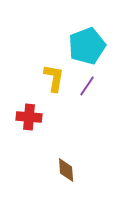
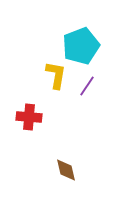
cyan pentagon: moved 6 px left
yellow L-shape: moved 2 px right, 3 px up
brown diamond: rotated 10 degrees counterclockwise
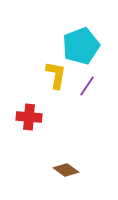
brown diamond: rotated 40 degrees counterclockwise
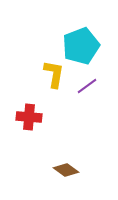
yellow L-shape: moved 2 px left, 1 px up
purple line: rotated 20 degrees clockwise
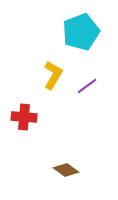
cyan pentagon: moved 14 px up
yellow L-shape: moved 1 px left, 1 px down; rotated 20 degrees clockwise
red cross: moved 5 px left
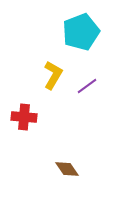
brown diamond: moved 1 px right, 1 px up; rotated 20 degrees clockwise
